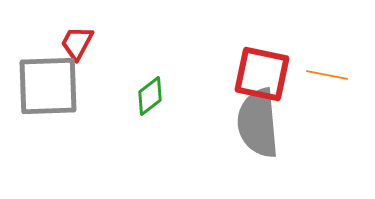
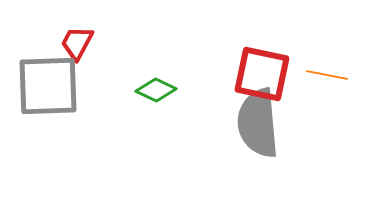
green diamond: moved 6 px right, 6 px up; rotated 63 degrees clockwise
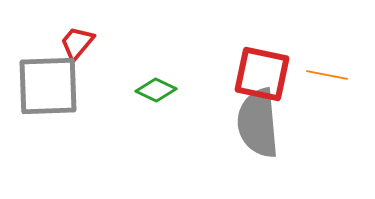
red trapezoid: rotated 12 degrees clockwise
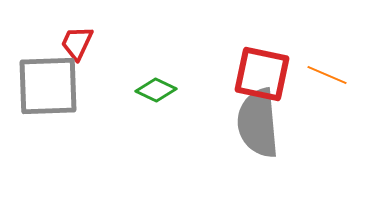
red trapezoid: rotated 15 degrees counterclockwise
orange line: rotated 12 degrees clockwise
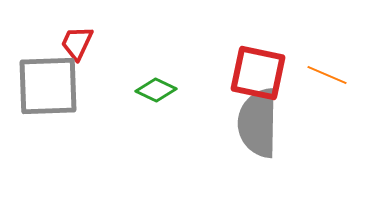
red square: moved 4 px left, 1 px up
gray semicircle: rotated 6 degrees clockwise
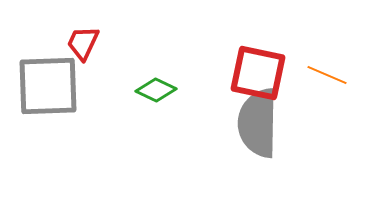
red trapezoid: moved 6 px right
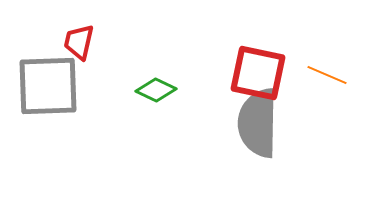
red trapezoid: moved 4 px left, 1 px up; rotated 12 degrees counterclockwise
